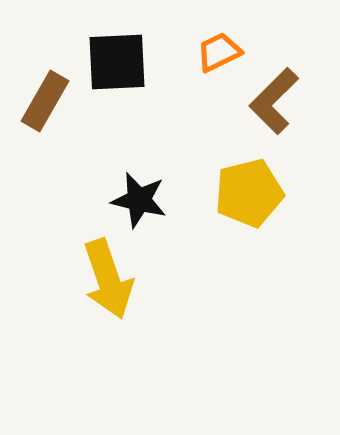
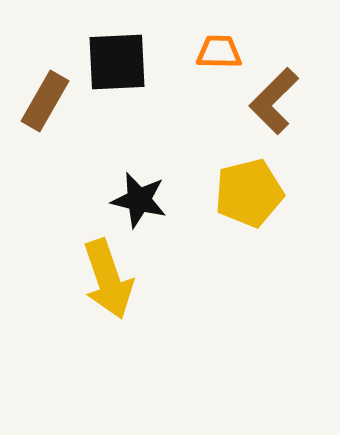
orange trapezoid: rotated 27 degrees clockwise
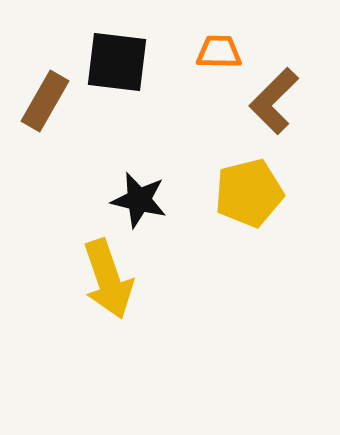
black square: rotated 10 degrees clockwise
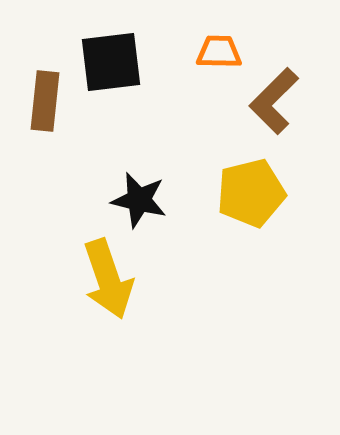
black square: moved 6 px left; rotated 14 degrees counterclockwise
brown rectangle: rotated 24 degrees counterclockwise
yellow pentagon: moved 2 px right
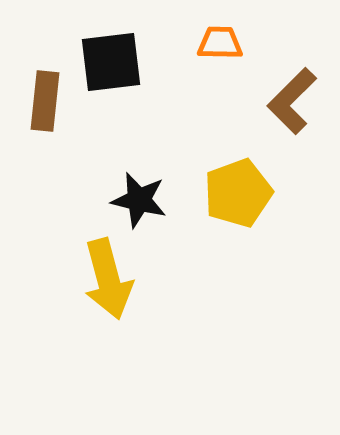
orange trapezoid: moved 1 px right, 9 px up
brown L-shape: moved 18 px right
yellow pentagon: moved 13 px left; rotated 6 degrees counterclockwise
yellow arrow: rotated 4 degrees clockwise
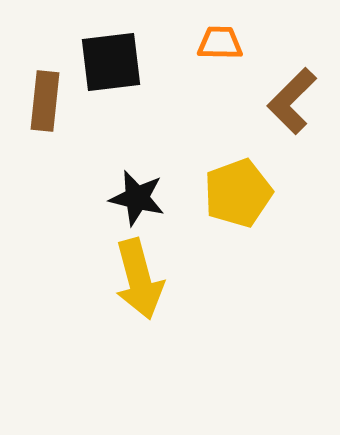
black star: moved 2 px left, 2 px up
yellow arrow: moved 31 px right
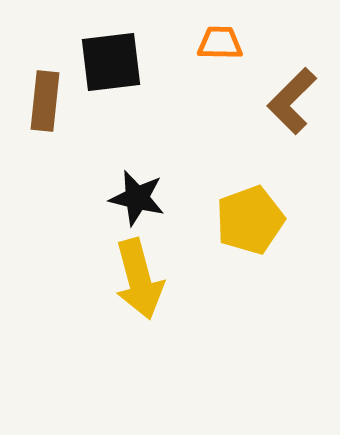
yellow pentagon: moved 12 px right, 27 px down
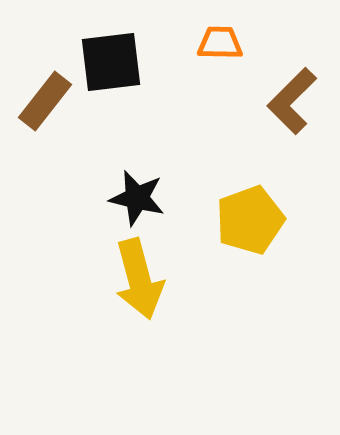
brown rectangle: rotated 32 degrees clockwise
